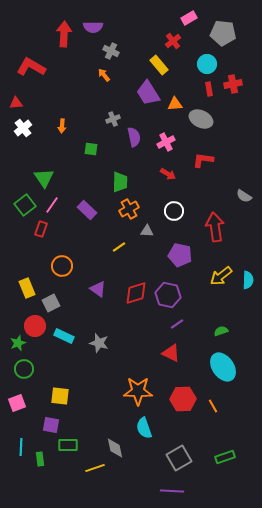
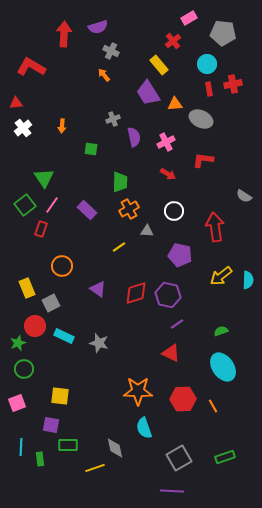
purple semicircle at (93, 27): moved 5 px right; rotated 18 degrees counterclockwise
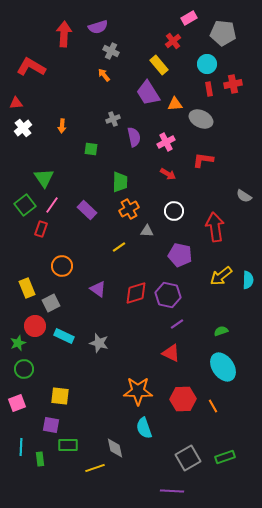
gray square at (179, 458): moved 9 px right
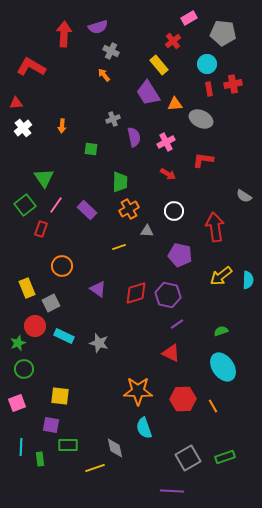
pink line at (52, 205): moved 4 px right
yellow line at (119, 247): rotated 16 degrees clockwise
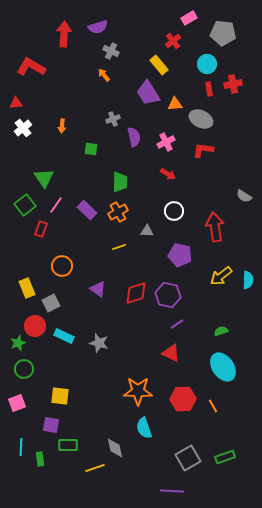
red L-shape at (203, 160): moved 10 px up
orange cross at (129, 209): moved 11 px left, 3 px down
